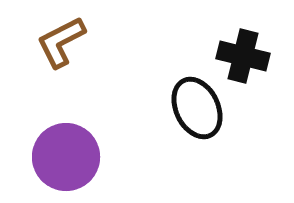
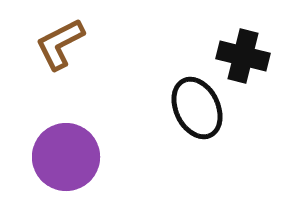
brown L-shape: moved 1 px left, 2 px down
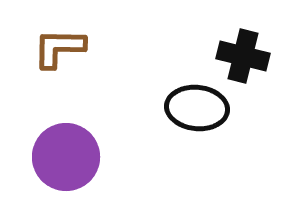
brown L-shape: moved 1 px left, 4 px down; rotated 28 degrees clockwise
black ellipse: rotated 58 degrees counterclockwise
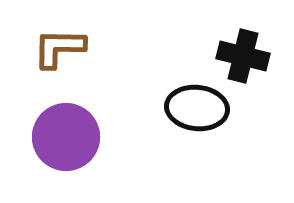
purple circle: moved 20 px up
